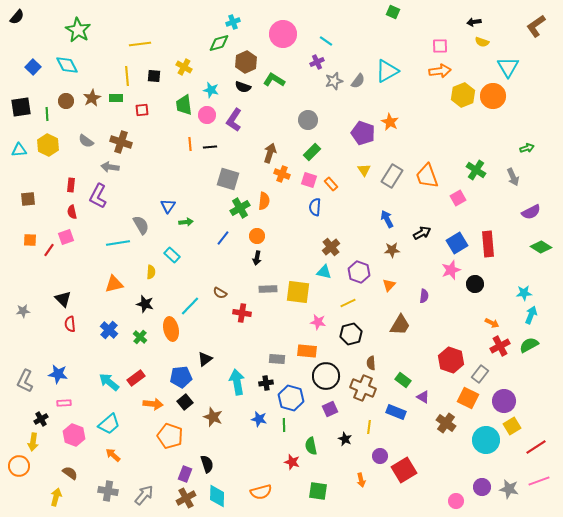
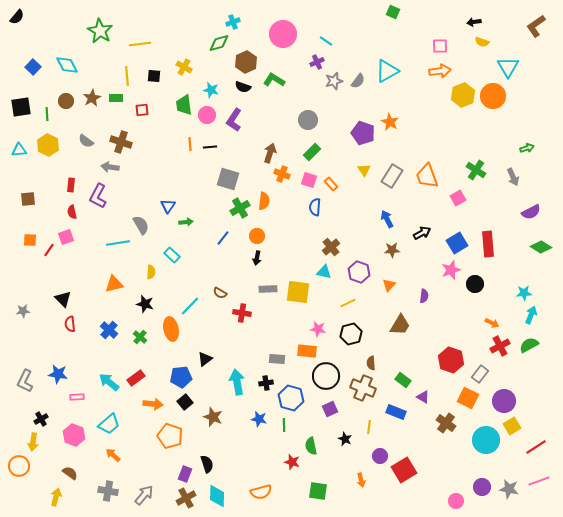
green star at (78, 30): moved 22 px right, 1 px down
pink star at (318, 322): moved 7 px down
pink rectangle at (64, 403): moved 13 px right, 6 px up
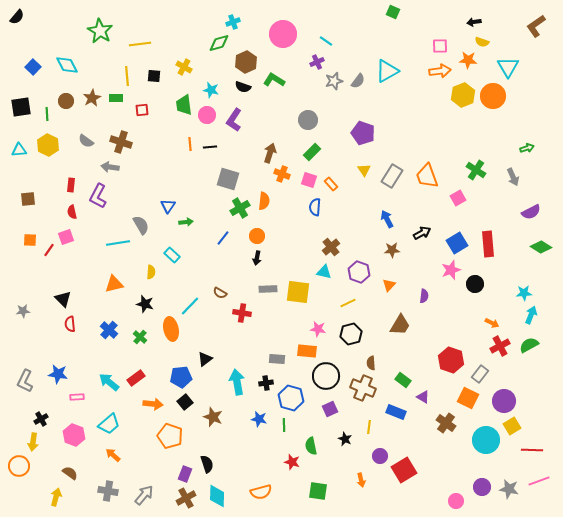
orange star at (390, 122): moved 78 px right, 62 px up; rotated 24 degrees counterclockwise
red line at (536, 447): moved 4 px left, 3 px down; rotated 35 degrees clockwise
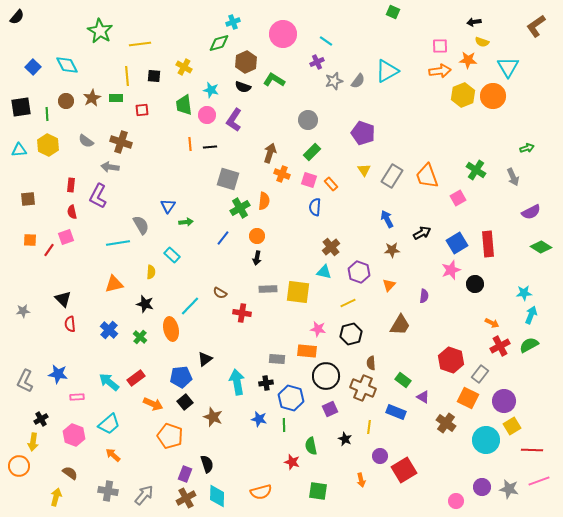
orange arrow at (153, 404): rotated 18 degrees clockwise
